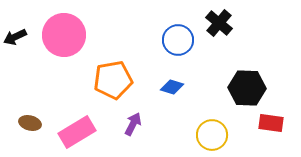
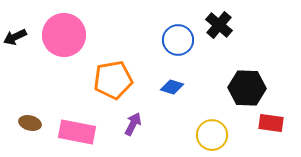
black cross: moved 2 px down
pink rectangle: rotated 42 degrees clockwise
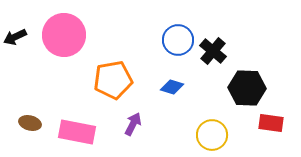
black cross: moved 6 px left, 26 px down
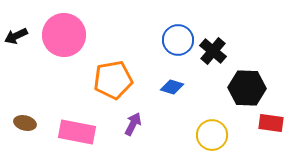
black arrow: moved 1 px right, 1 px up
brown ellipse: moved 5 px left
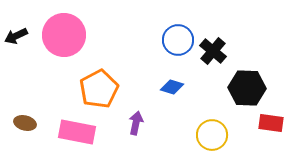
orange pentagon: moved 14 px left, 9 px down; rotated 18 degrees counterclockwise
purple arrow: moved 3 px right, 1 px up; rotated 15 degrees counterclockwise
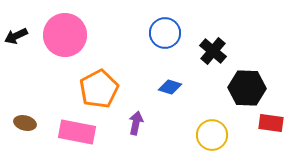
pink circle: moved 1 px right
blue circle: moved 13 px left, 7 px up
blue diamond: moved 2 px left
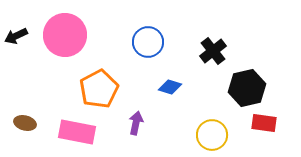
blue circle: moved 17 px left, 9 px down
black cross: rotated 12 degrees clockwise
black hexagon: rotated 15 degrees counterclockwise
red rectangle: moved 7 px left
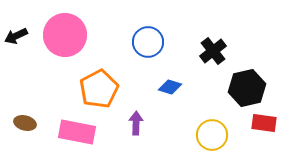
purple arrow: rotated 10 degrees counterclockwise
